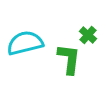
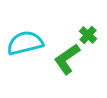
green L-shape: moved 2 px left; rotated 132 degrees counterclockwise
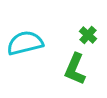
green L-shape: moved 8 px right, 10 px down; rotated 32 degrees counterclockwise
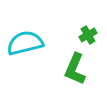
green cross: rotated 18 degrees clockwise
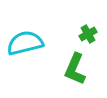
green cross: moved 1 px up
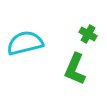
green cross: rotated 30 degrees counterclockwise
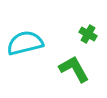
green L-shape: moved 1 px left; rotated 128 degrees clockwise
